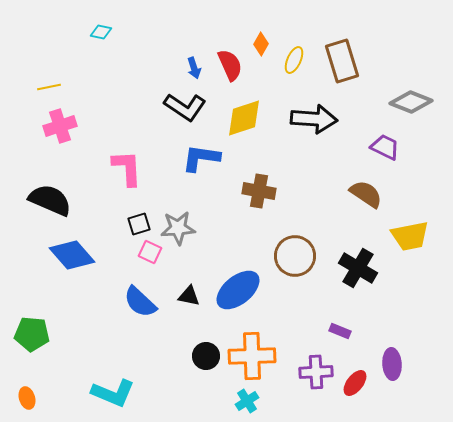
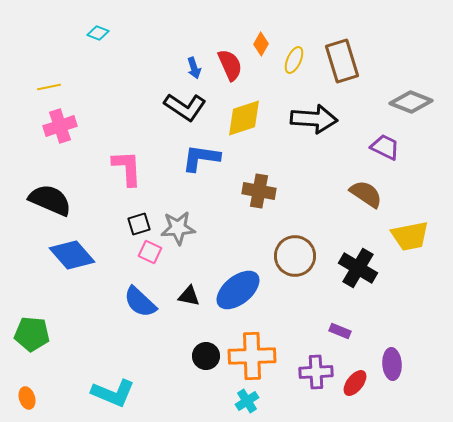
cyan diamond: moved 3 px left, 1 px down; rotated 10 degrees clockwise
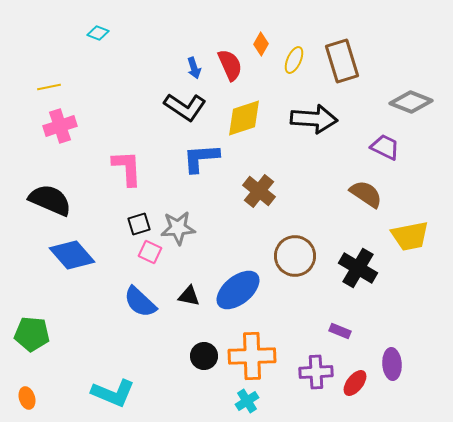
blue L-shape: rotated 12 degrees counterclockwise
brown cross: rotated 28 degrees clockwise
black circle: moved 2 px left
